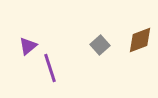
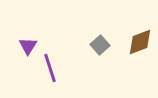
brown diamond: moved 2 px down
purple triangle: rotated 18 degrees counterclockwise
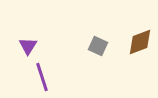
gray square: moved 2 px left, 1 px down; rotated 24 degrees counterclockwise
purple line: moved 8 px left, 9 px down
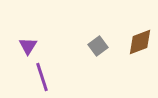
gray square: rotated 30 degrees clockwise
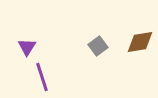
brown diamond: rotated 12 degrees clockwise
purple triangle: moved 1 px left, 1 px down
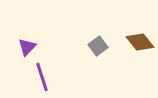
brown diamond: rotated 60 degrees clockwise
purple triangle: rotated 12 degrees clockwise
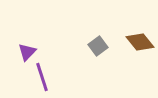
purple triangle: moved 5 px down
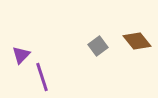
brown diamond: moved 3 px left, 1 px up
purple triangle: moved 6 px left, 3 px down
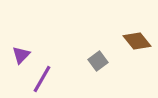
gray square: moved 15 px down
purple line: moved 2 px down; rotated 48 degrees clockwise
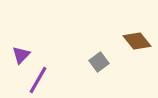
gray square: moved 1 px right, 1 px down
purple line: moved 4 px left, 1 px down
